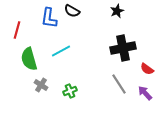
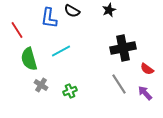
black star: moved 8 px left, 1 px up
red line: rotated 48 degrees counterclockwise
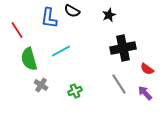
black star: moved 5 px down
green cross: moved 5 px right
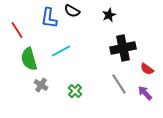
green cross: rotated 24 degrees counterclockwise
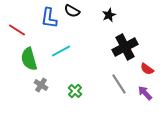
red line: rotated 24 degrees counterclockwise
black cross: moved 2 px right, 1 px up; rotated 15 degrees counterclockwise
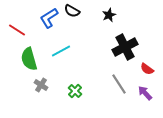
blue L-shape: rotated 50 degrees clockwise
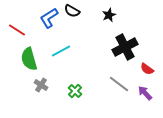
gray line: rotated 20 degrees counterclockwise
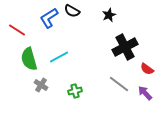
cyan line: moved 2 px left, 6 px down
green cross: rotated 32 degrees clockwise
